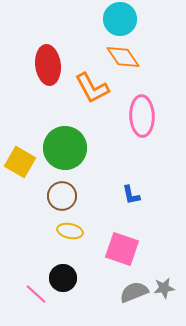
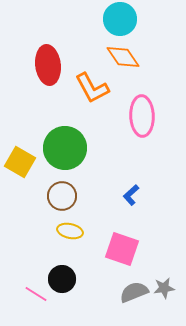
blue L-shape: rotated 60 degrees clockwise
black circle: moved 1 px left, 1 px down
pink line: rotated 10 degrees counterclockwise
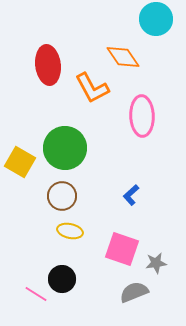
cyan circle: moved 36 px right
gray star: moved 8 px left, 25 px up
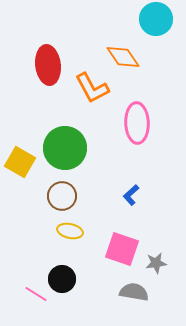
pink ellipse: moved 5 px left, 7 px down
gray semicircle: rotated 32 degrees clockwise
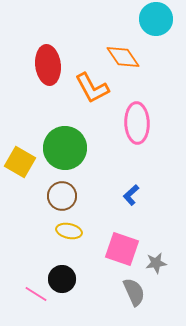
yellow ellipse: moved 1 px left
gray semicircle: rotated 56 degrees clockwise
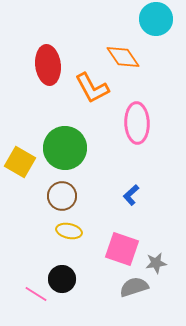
gray semicircle: moved 5 px up; rotated 84 degrees counterclockwise
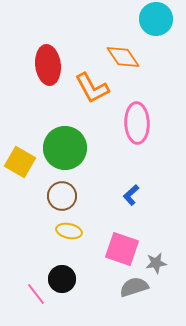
pink line: rotated 20 degrees clockwise
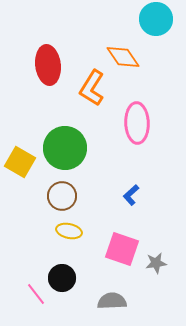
orange L-shape: rotated 60 degrees clockwise
black circle: moved 1 px up
gray semicircle: moved 22 px left, 14 px down; rotated 16 degrees clockwise
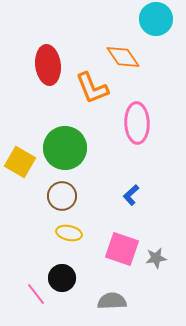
orange L-shape: rotated 54 degrees counterclockwise
yellow ellipse: moved 2 px down
gray star: moved 5 px up
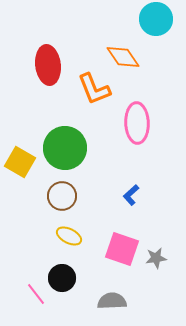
orange L-shape: moved 2 px right, 1 px down
yellow ellipse: moved 3 px down; rotated 15 degrees clockwise
